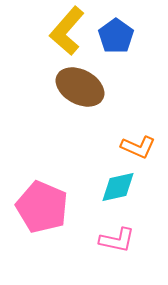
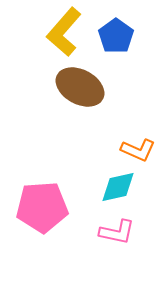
yellow L-shape: moved 3 px left, 1 px down
orange L-shape: moved 3 px down
pink pentagon: rotated 27 degrees counterclockwise
pink L-shape: moved 8 px up
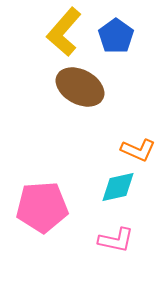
pink L-shape: moved 1 px left, 8 px down
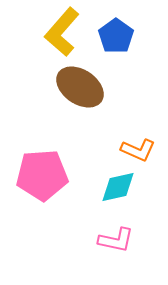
yellow L-shape: moved 2 px left
brown ellipse: rotated 6 degrees clockwise
pink pentagon: moved 32 px up
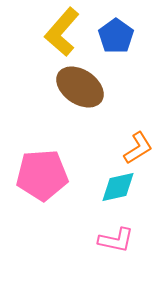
orange L-shape: moved 2 px up; rotated 56 degrees counterclockwise
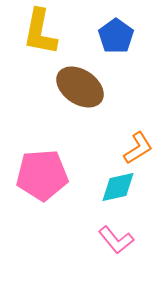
yellow L-shape: moved 22 px left; rotated 30 degrees counterclockwise
pink L-shape: rotated 39 degrees clockwise
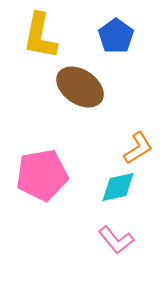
yellow L-shape: moved 4 px down
pink pentagon: rotated 6 degrees counterclockwise
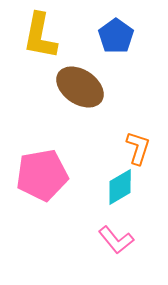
orange L-shape: rotated 40 degrees counterclockwise
cyan diamond: moved 2 px right; rotated 18 degrees counterclockwise
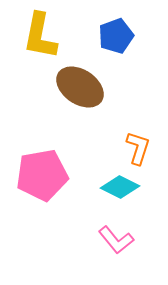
blue pentagon: rotated 16 degrees clockwise
cyan diamond: rotated 57 degrees clockwise
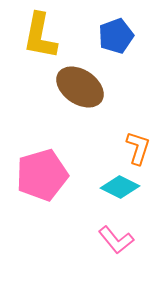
pink pentagon: rotated 6 degrees counterclockwise
